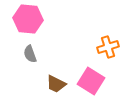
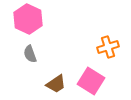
pink hexagon: rotated 20 degrees clockwise
brown trapezoid: rotated 60 degrees counterclockwise
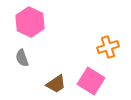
pink hexagon: moved 2 px right, 3 px down
gray semicircle: moved 8 px left, 4 px down
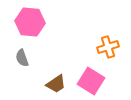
pink hexagon: rotated 20 degrees counterclockwise
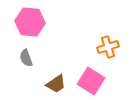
gray semicircle: moved 4 px right
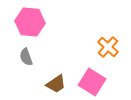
orange cross: rotated 30 degrees counterclockwise
gray semicircle: moved 1 px up
pink square: moved 1 px right, 1 px down
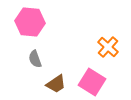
gray semicircle: moved 9 px right, 2 px down
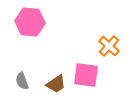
orange cross: moved 1 px right, 1 px up
gray semicircle: moved 13 px left, 22 px down
pink square: moved 6 px left, 7 px up; rotated 24 degrees counterclockwise
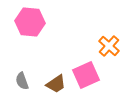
pink square: rotated 32 degrees counterclockwise
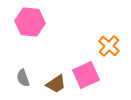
gray semicircle: moved 1 px right, 3 px up
